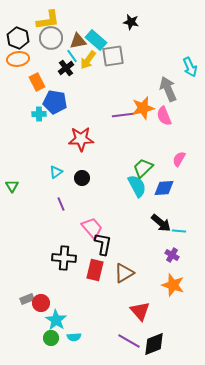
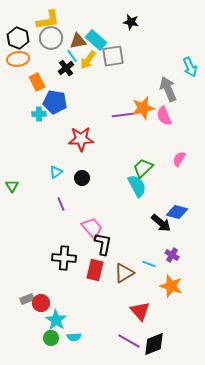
blue diamond at (164, 188): moved 13 px right, 24 px down; rotated 20 degrees clockwise
cyan line at (179, 231): moved 30 px left, 33 px down; rotated 16 degrees clockwise
orange star at (173, 285): moved 2 px left, 1 px down
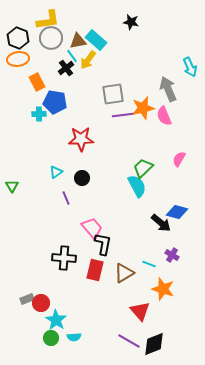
gray square at (113, 56): moved 38 px down
purple line at (61, 204): moved 5 px right, 6 px up
orange star at (171, 286): moved 8 px left, 3 px down
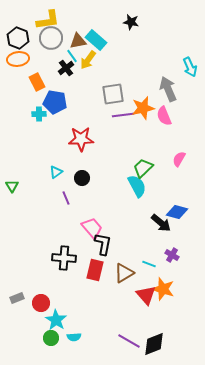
gray rectangle at (27, 299): moved 10 px left, 1 px up
red triangle at (140, 311): moved 6 px right, 16 px up
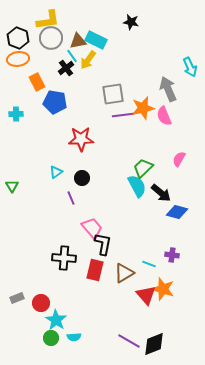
cyan rectangle at (96, 40): rotated 15 degrees counterclockwise
cyan cross at (39, 114): moved 23 px left
purple line at (66, 198): moved 5 px right
black arrow at (161, 223): moved 30 px up
purple cross at (172, 255): rotated 24 degrees counterclockwise
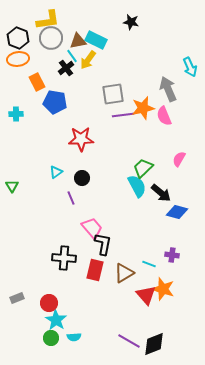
red circle at (41, 303): moved 8 px right
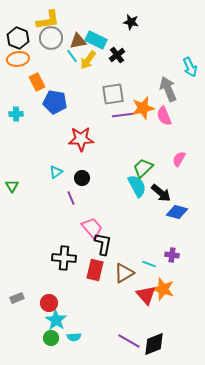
black cross at (66, 68): moved 51 px right, 13 px up
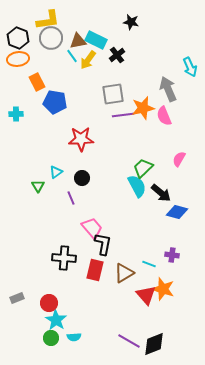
green triangle at (12, 186): moved 26 px right
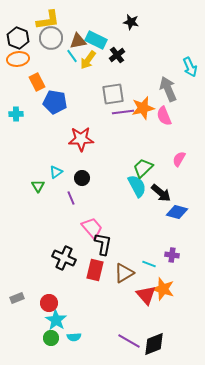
purple line at (123, 115): moved 3 px up
black cross at (64, 258): rotated 20 degrees clockwise
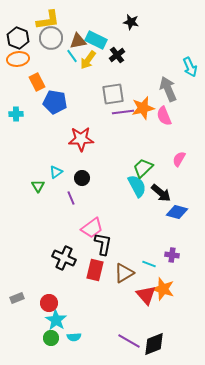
pink trapezoid at (92, 228): rotated 95 degrees clockwise
